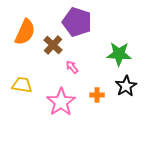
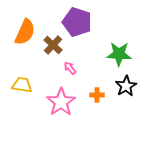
pink arrow: moved 2 px left, 1 px down
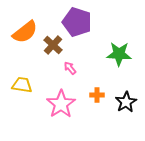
orange semicircle: rotated 28 degrees clockwise
black star: moved 16 px down
pink star: moved 2 px down
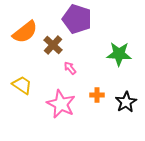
purple pentagon: moved 3 px up
yellow trapezoid: rotated 25 degrees clockwise
pink star: rotated 12 degrees counterclockwise
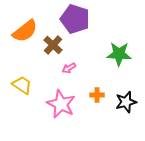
purple pentagon: moved 2 px left
orange semicircle: moved 1 px up
pink arrow: moved 1 px left; rotated 80 degrees counterclockwise
black star: rotated 15 degrees clockwise
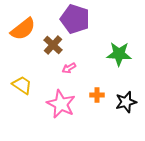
orange semicircle: moved 2 px left, 2 px up
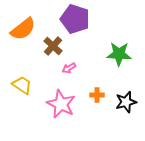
brown cross: moved 1 px down
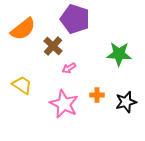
pink star: moved 3 px right
